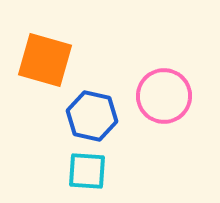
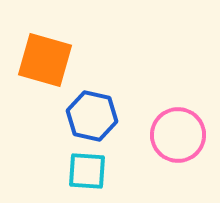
pink circle: moved 14 px right, 39 px down
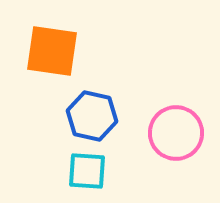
orange square: moved 7 px right, 9 px up; rotated 8 degrees counterclockwise
pink circle: moved 2 px left, 2 px up
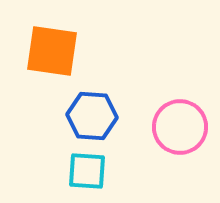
blue hexagon: rotated 9 degrees counterclockwise
pink circle: moved 4 px right, 6 px up
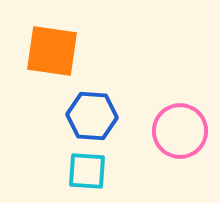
pink circle: moved 4 px down
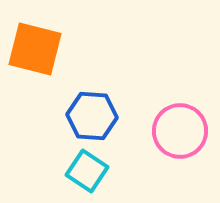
orange square: moved 17 px left, 2 px up; rotated 6 degrees clockwise
cyan square: rotated 30 degrees clockwise
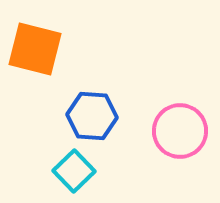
cyan square: moved 13 px left; rotated 12 degrees clockwise
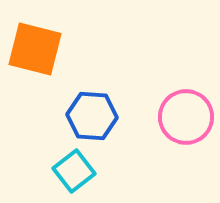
pink circle: moved 6 px right, 14 px up
cyan square: rotated 6 degrees clockwise
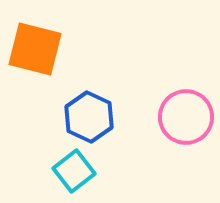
blue hexagon: moved 3 px left, 1 px down; rotated 21 degrees clockwise
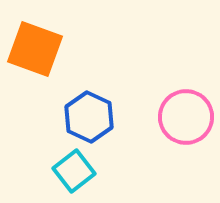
orange square: rotated 6 degrees clockwise
